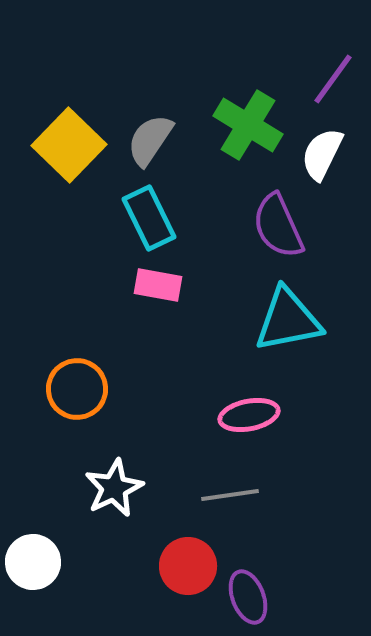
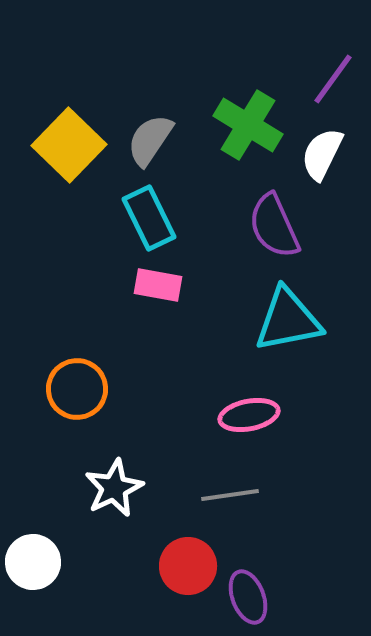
purple semicircle: moved 4 px left
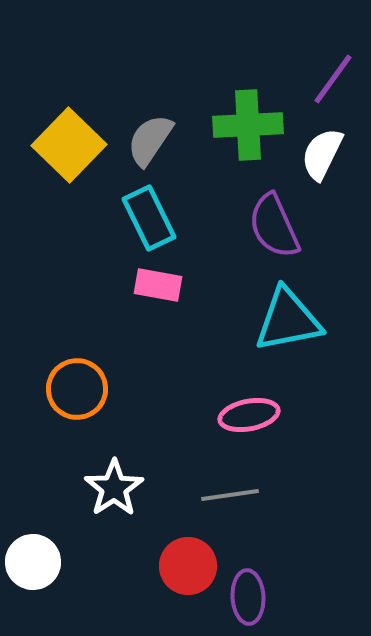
green cross: rotated 34 degrees counterclockwise
white star: rotated 8 degrees counterclockwise
purple ellipse: rotated 18 degrees clockwise
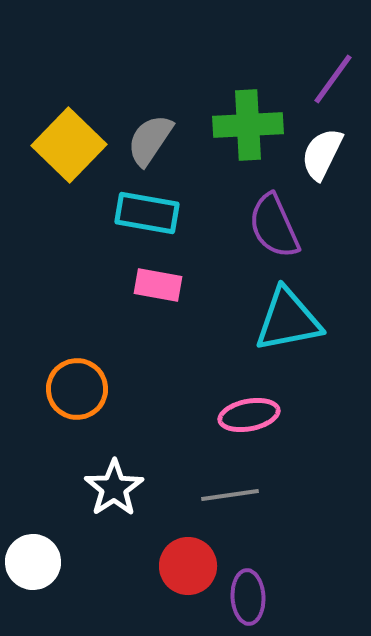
cyan rectangle: moved 2 px left, 5 px up; rotated 54 degrees counterclockwise
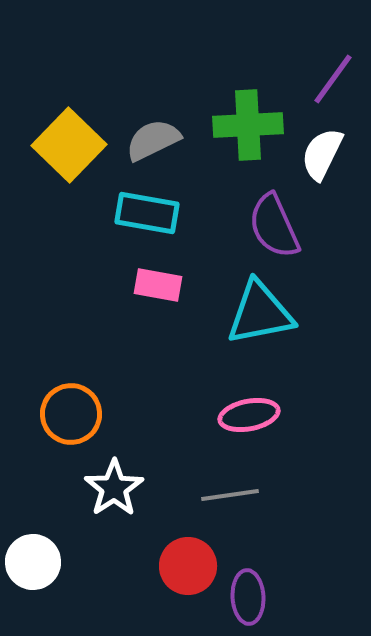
gray semicircle: moved 3 px right; rotated 30 degrees clockwise
cyan triangle: moved 28 px left, 7 px up
orange circle: moved 6 px left, 25 px down
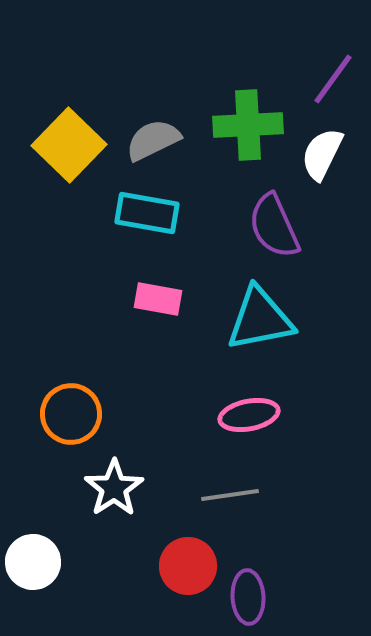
pink rectangle: moved 14 px down
cyan triangle: moved 6 px down
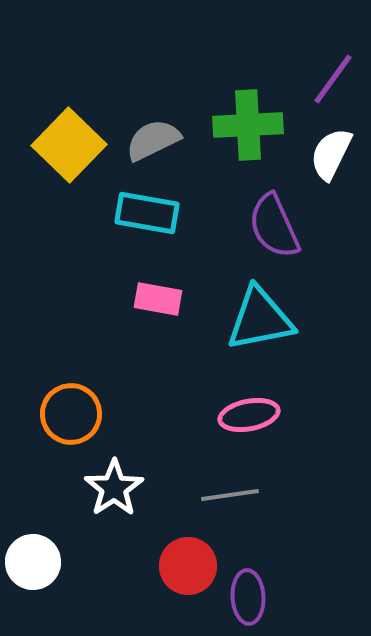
white semicircle: moved 9 px right
